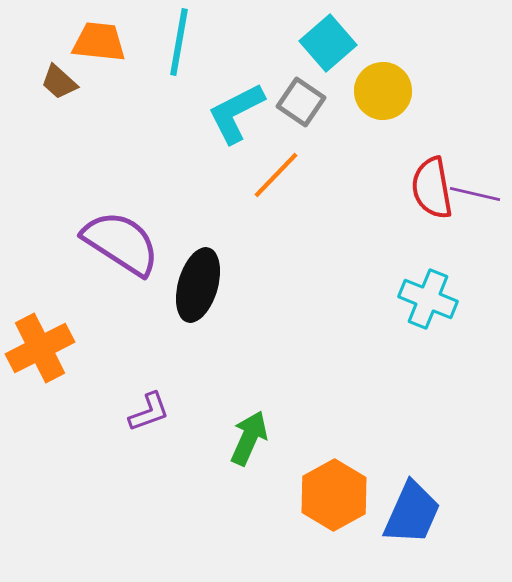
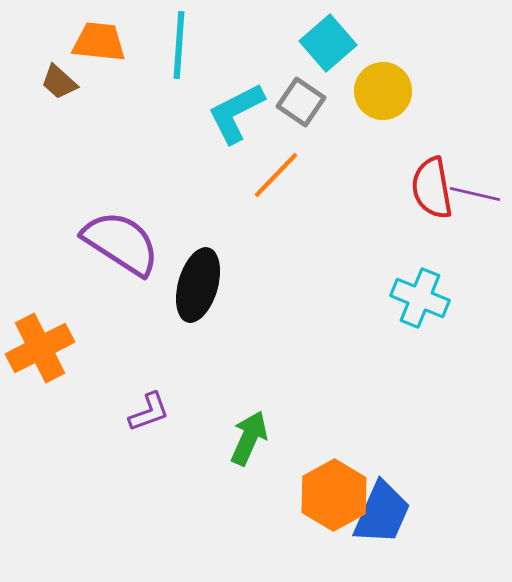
cyan line: moved 3 px down; rotated 6 degrees counterclockwise
cyan cross: moved 8 px left, 1 px up
blue trapezoid: moved 30 px left
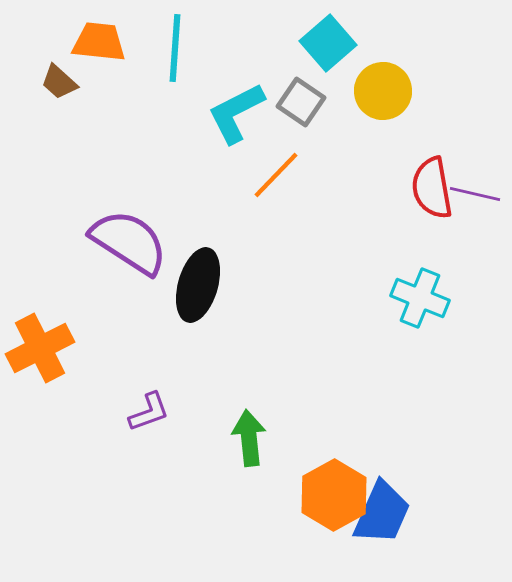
cyan line: moved 4 px left, 3 px down
purple semicircle: moved 8 px right, 1 px up
green arrow: rotated 30 degrees counterclockwise
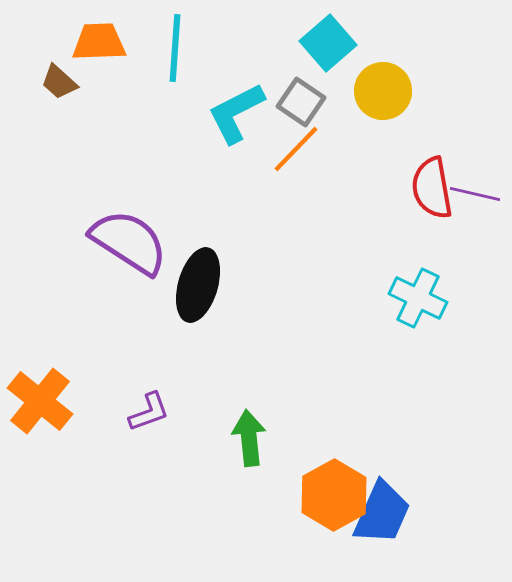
orange trapezoid: rotated 8 degrees counterclockwise
orange line: moved 20 px right, 26 px up
cyan cross: moved 2 px left; rotated 4 degrees clockwise
orange cross: moved 53 px down; rotated 24 degrees counterclockwise
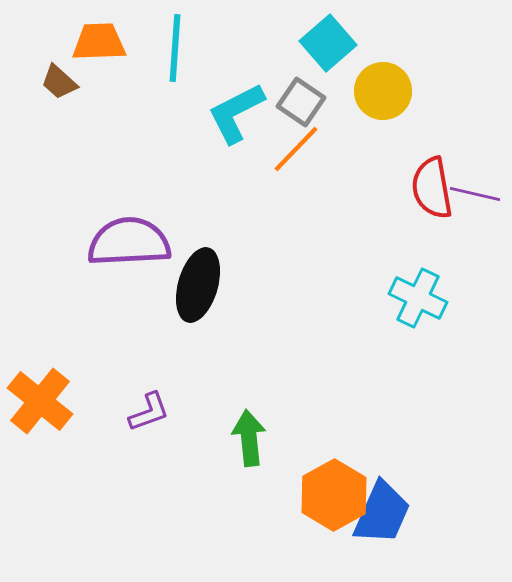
purple semicircle: rotated 36 degrees counterclockwise
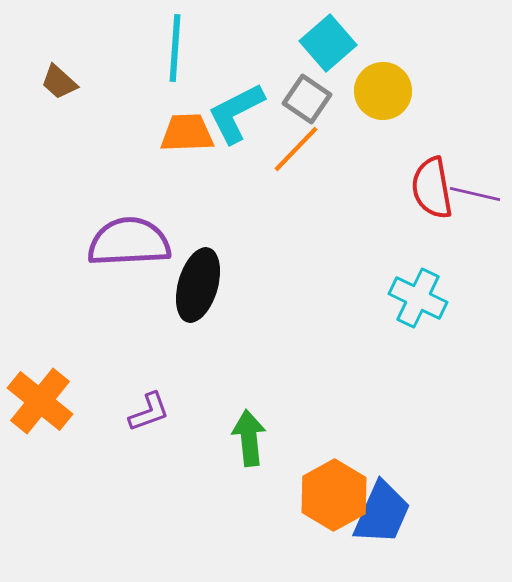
orange trapezoid: moved 88 px right, 91 px down
gray square: moved 6 px right, 3 px up
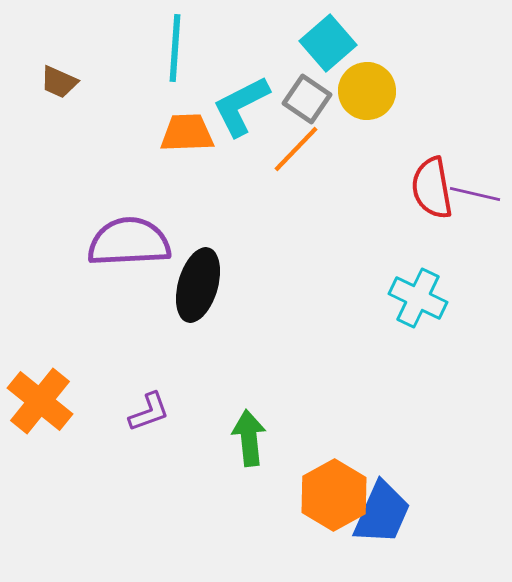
brown trapezoid: rotated 18 degrees counterclockwise
yellow circle: moved 16 px left
cyan L-shape: moved 5 px right, 7 px up
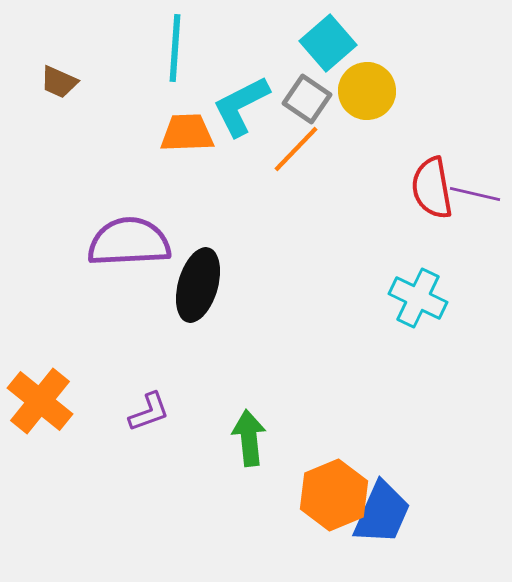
orange hexagon: rotated 6 degrees clockwise
